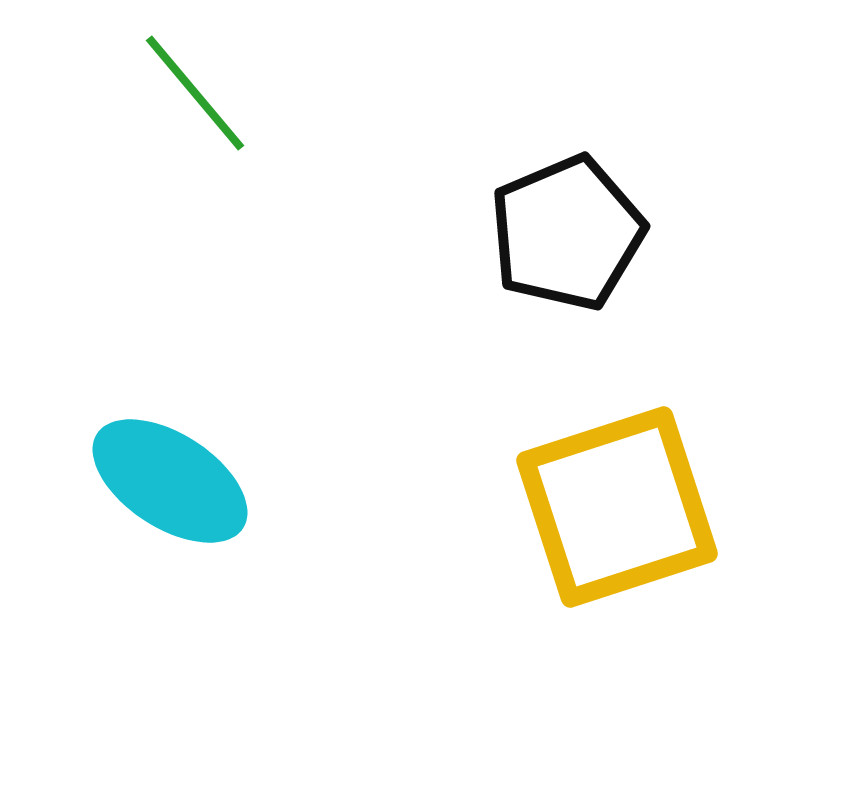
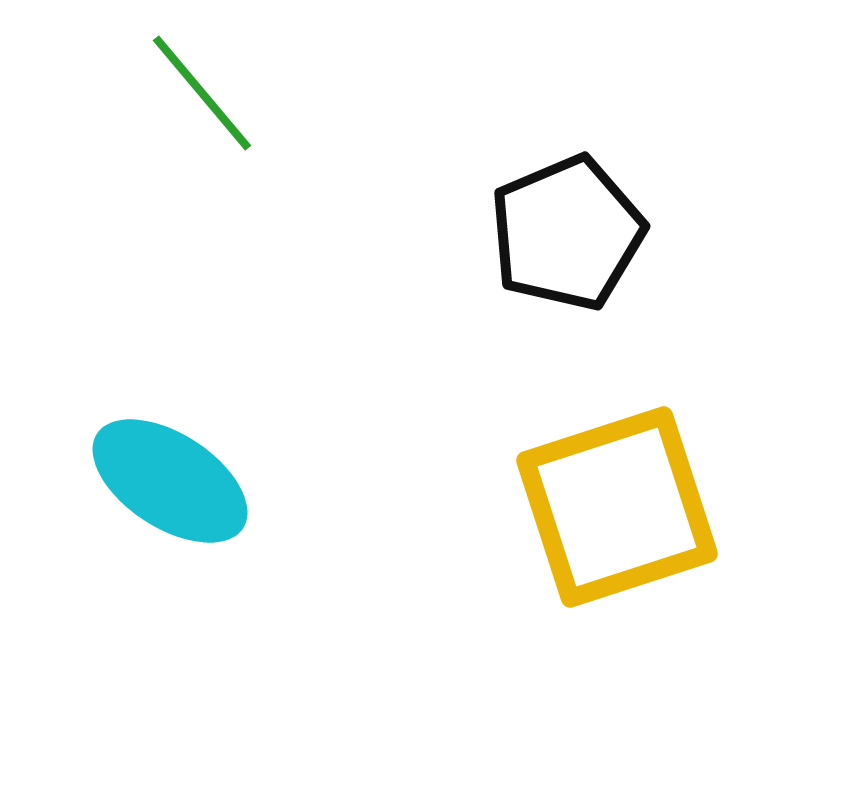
green line: moved 7 px right
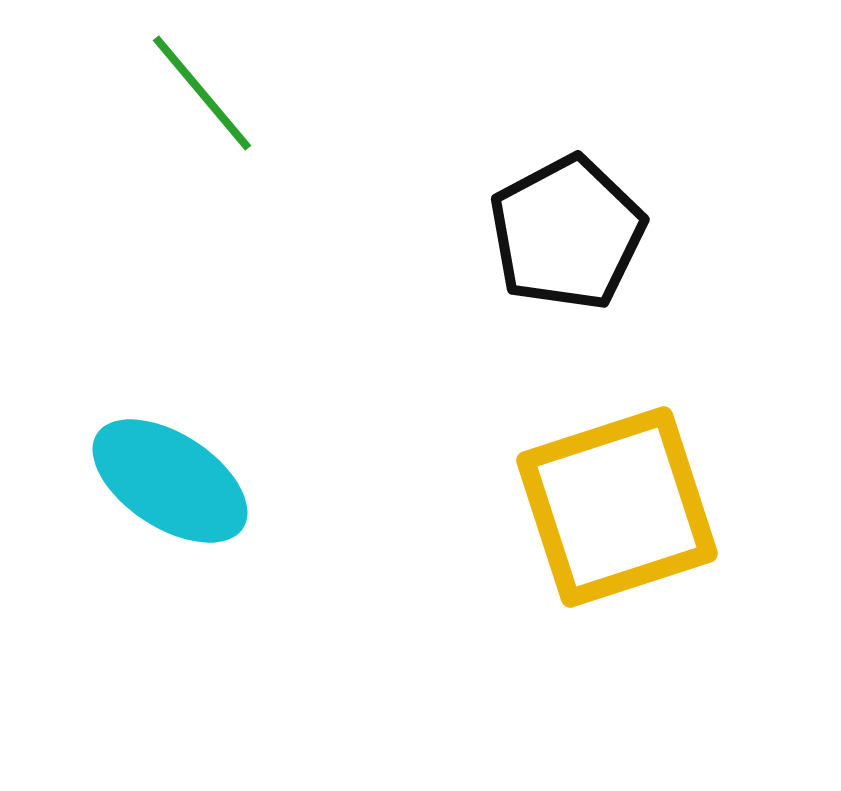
black pentagon: rotated 5 degrees counterclockwise
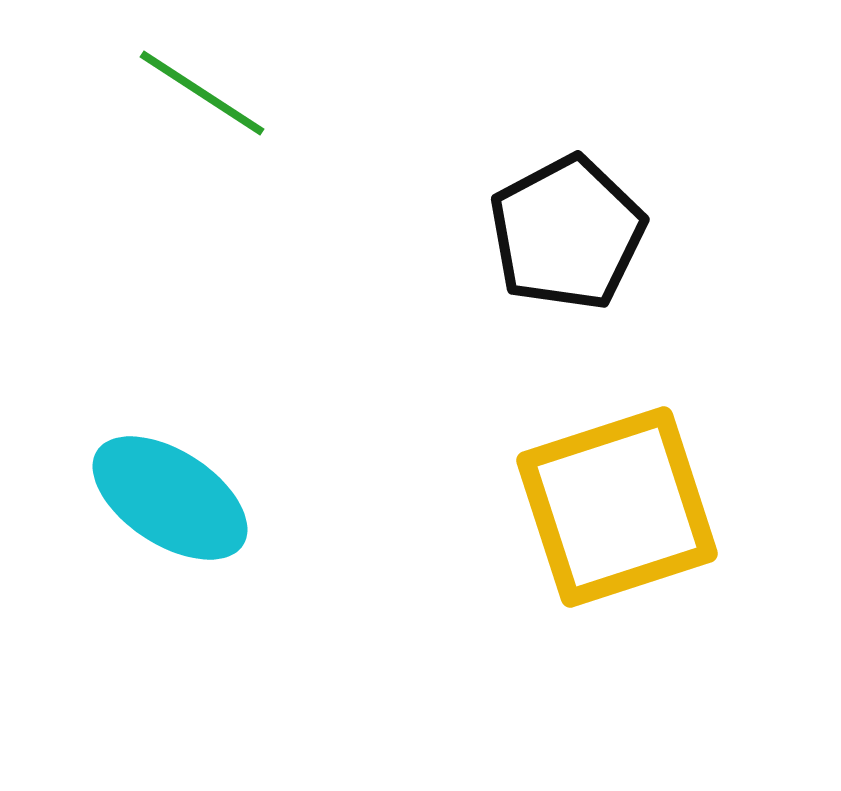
green line: rotated 17 degrees counterclockwise
cyan ellipse: moved 17 px down
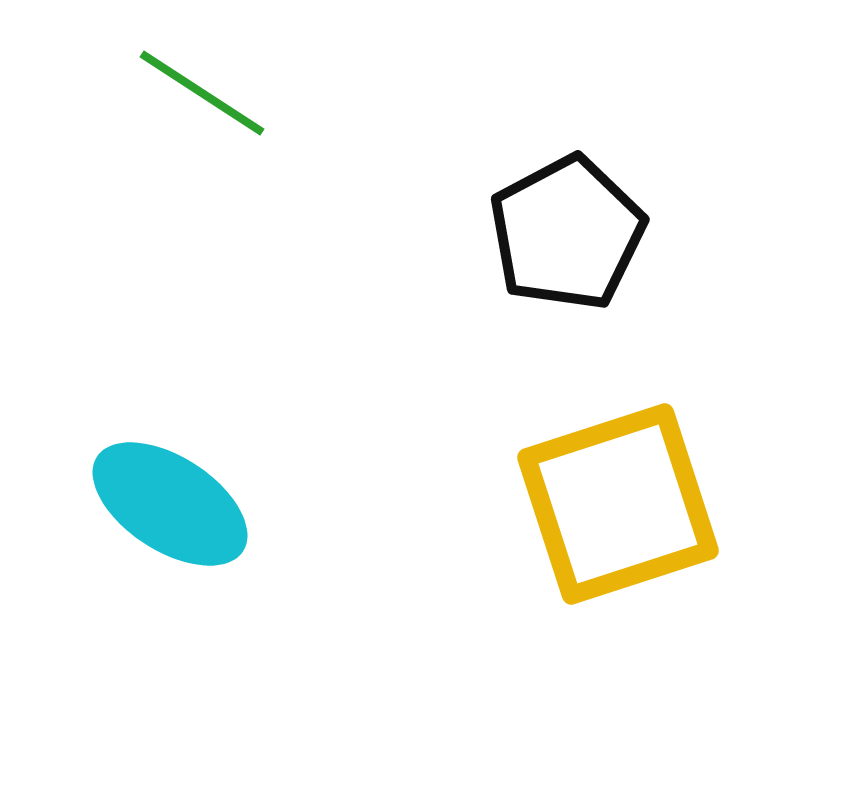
cyan ellipse: moved 6 px down
yellow square: moved 1 px right, 3 px up
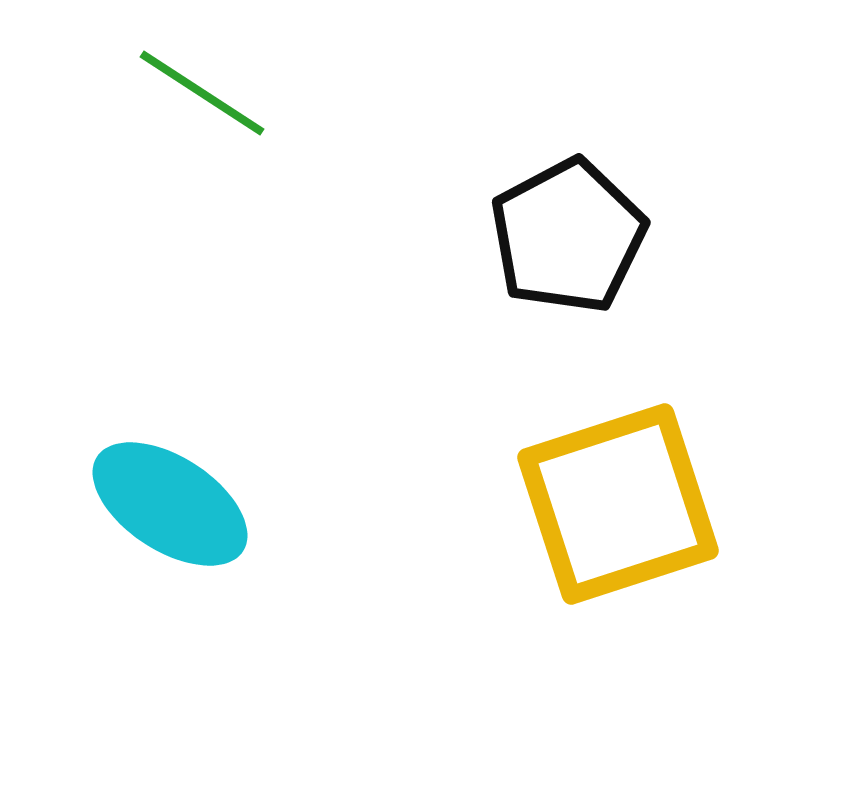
black pentagon: moved 1 px right, 3 px down
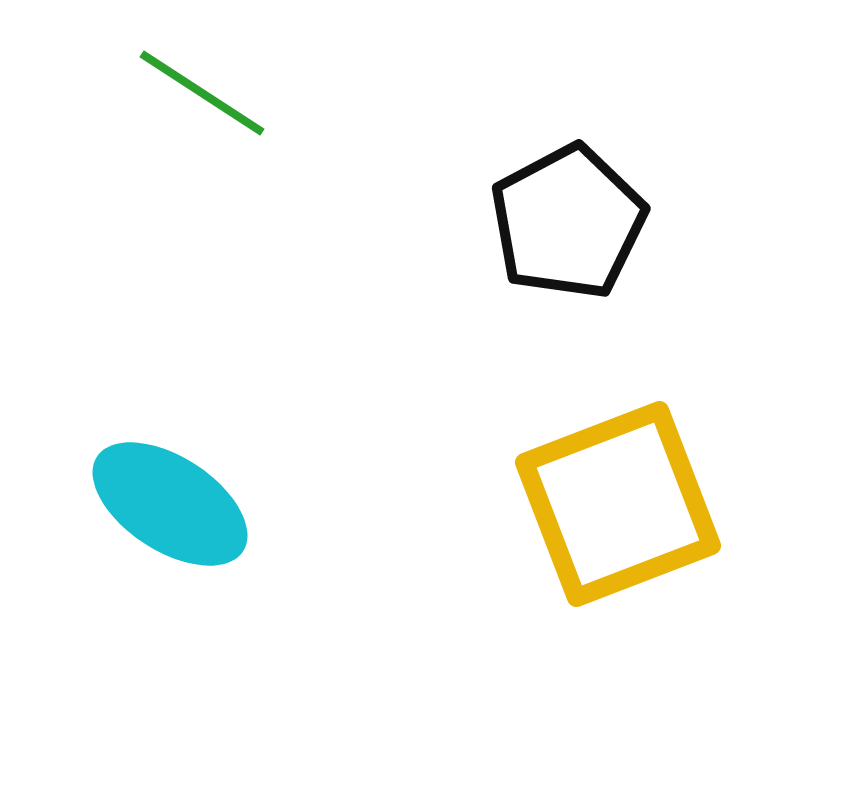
black pentagon: moved 14 px up
yellow square: rotated 3 degrees counterclockwise
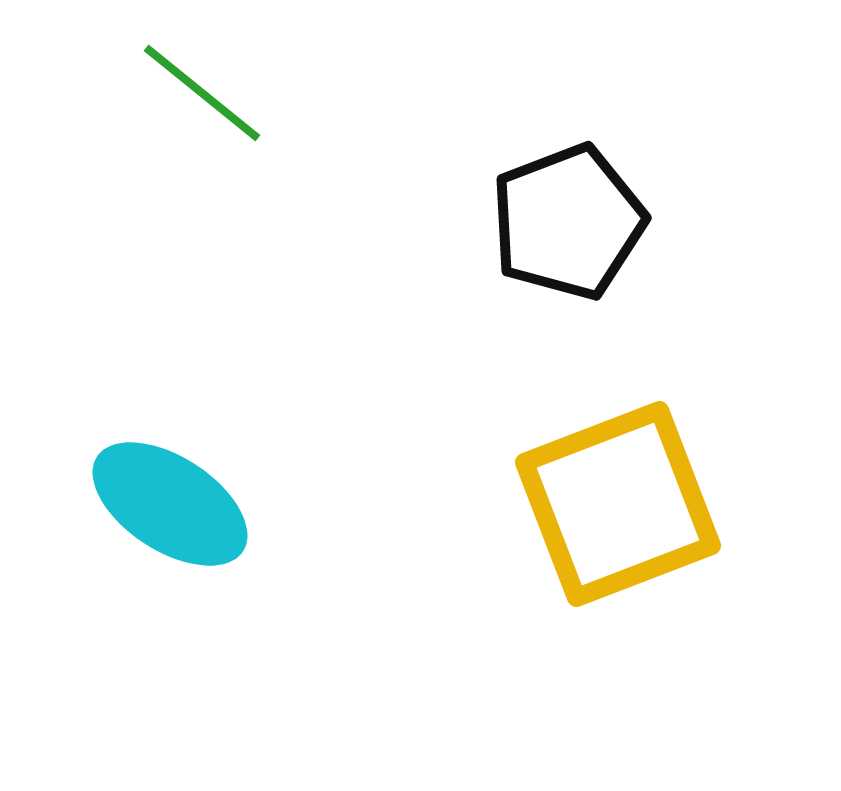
green line: rotated 6 degrees clockwise
black pentagon: rotated 7 degrees clockwise
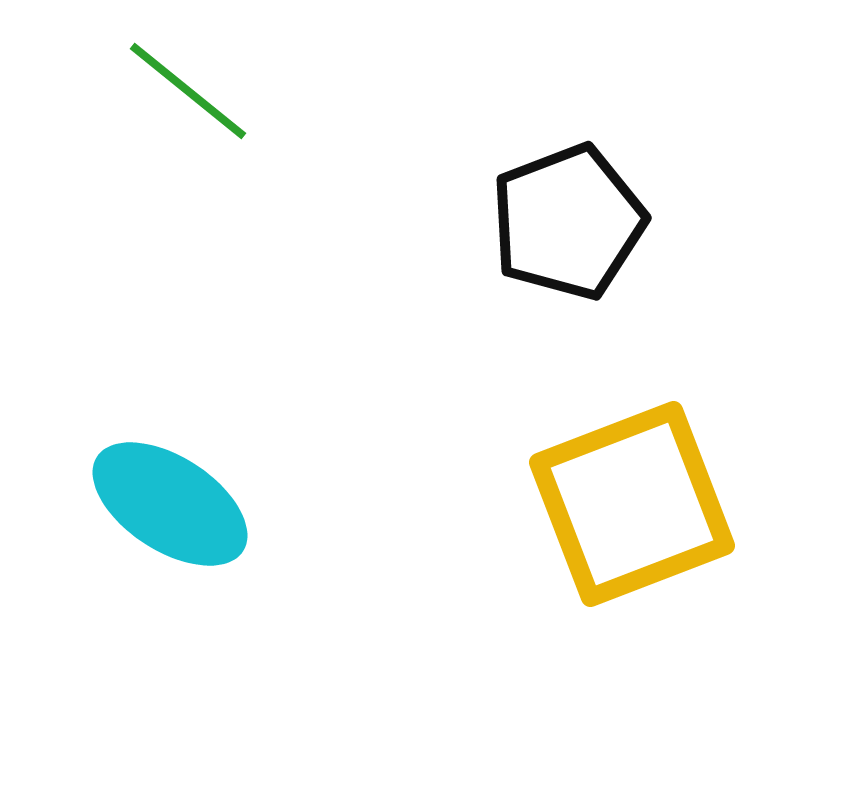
green line: moved 14 px left, 2 px up
yellow square: moved 14 px right
